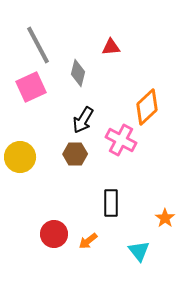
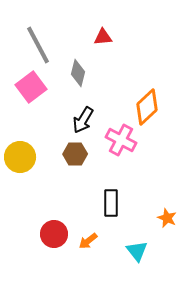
red triangle: moved 8 px left, 10 px up
pink square: rotated 12 degrees counterclockwise
orange star: moved 2 px right; rotated 12 degrees counterclockwise
cyan triangle: moved 2 px left
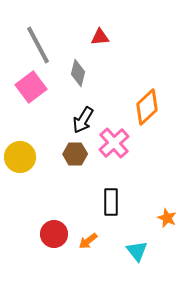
red triangle: moved 3 px left
pink cross: moved 7 px left, 3 px down; rotated 20 degrees clockwise
black rectangle: moved 1 px up
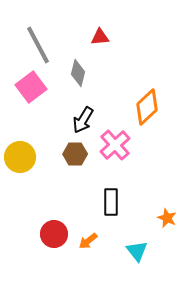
pink cross: moved 1 px right, 2 px down
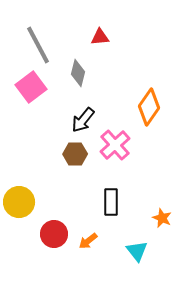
orange diamond: moved 2 px right; rotated 12 degrees counterclockwise
black arrow: rotated 8 degrees clockwise
yellow circle: moved 1 px left, 45 px down
orange star: moved 5 px left
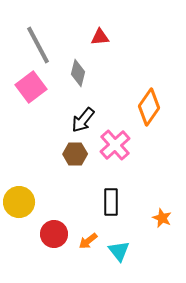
cyan triangle: moved 18 px left
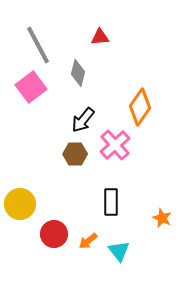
orange diamond: moved 9 px left
yellow circle: moved 1 px right, 2 px down
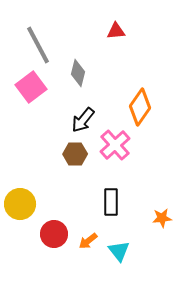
red triangle: moved 16 px right, 6 px up
orange star: rotated 30 degrees counterclockwise
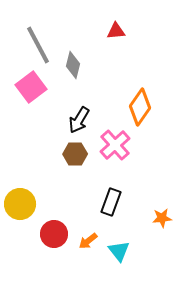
gray diamond: moved 5 px left, 8 px up
black arrow: moved 4 px left; rotated 8 degrees counterclockwise
black rectangle: rotated 20 degrees clockwise
